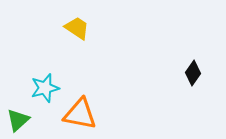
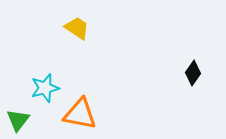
green triangle: rotated 10 degrees counterclockwise
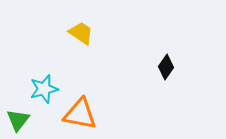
yellow trapezoid: moved 4 px right, 5 px down
black diamond: moved 27 px left, 6 px up
cyan star: moved 1 px left, 1 px down
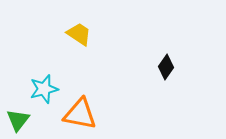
yellow trapezoid: moved 2 px left, 1 px down
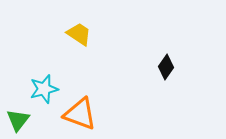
orange triangle: rotated 9 degrees clockwise
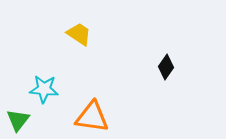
cyan star: rotated 20 degrees clockwise
orange triangle: moved 12 px right, 3 px down; rotated 12 degrees counterclockwise
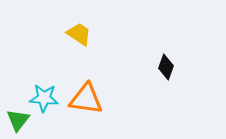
black diamond: rotated 15 degrees counterclockwise
cyan star: moved 9 px down
orange triangle: moved 6 px left, 18 px up
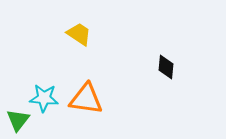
black diamond: rotated 15 degrees counterclockwise
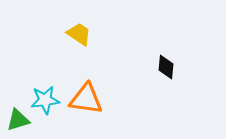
cyan star: moved 1 px right, 2 px down; rotated 12 degrees counterclockwise
green triangle: rotated 35 degrees clockwise
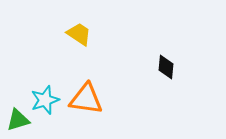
cyan star: rotated 12 degrees counterclockwise
